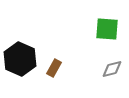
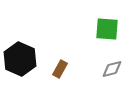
brown rectangle: moved 6 px right, 1 px down
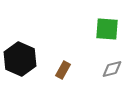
brown rectangle: moved 3 px right, 1 px down
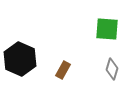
gray diamond: rotated 60 degrees counterclockwise
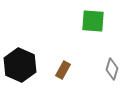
green square: moved 14 px left, 8 px up
black hexagon: moved 6 px down
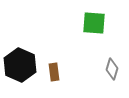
green square: moved 1 px right, 2 px down
brown rectangle: moved 9 px left, 2 px down; rotated 36 degrees counterclockwise
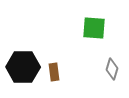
green square: moved 5 px down
black hexagon: moved 3 px right, 2 px down; rotated 24 degrees counterclockwise
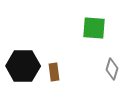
black hexagon: moved 1 px up
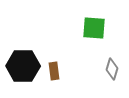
brown rectangle: moved 1 px up
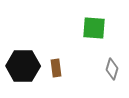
brown rectangle: moved 2 px right, 3 px up
